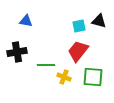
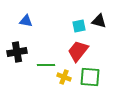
green square: moved 3 px left
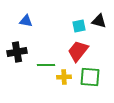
yellow cross: rotated 24 degrees counterclockwise
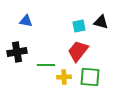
black triangle: moved 2 px right, 1 px down
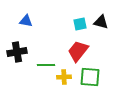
cyan square: moved 1 px right, 2 px up
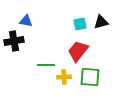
black triangle: rotated 28 degrees counterclockwise
black cross: moved 3 px left, 11 px up
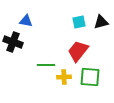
cyan square: moved 1 px left, 2 px up
black cross: moved 1 px left, 1 px down; rotated 30 degrees clockwise
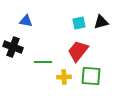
cyan square: moved 1 px down
black cross: moved 5 px down
green line: moved 3 px left, 3 px up
green square: moved 1 px right, 1 px up
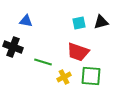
red trapezoid: moved 1 px down; rotated 110 degrees counterclockwise
green line: rotated 18 degrees clockwise
yellow cross: rotated 24 degrees counterclockwise
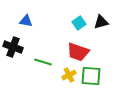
cyan square: rotated 24 degrees counterclockwise
yellow cross: moved 5 px right, 2 px up
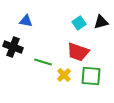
yellow cross: moved 5 px left; rotated 16 degrees counterclockwise
